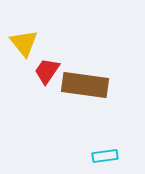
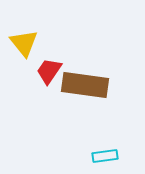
red trapezoid: moved 2 px right
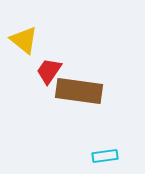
yellow triangle: moved 3 px up; rotated 12 degrees counterclockwise
brown rectangle: moved 6 px left, 6 px down
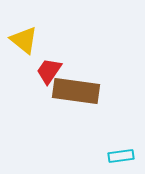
brown rectangle: moved 3 px left
cyan rectangle: moved 16 px right
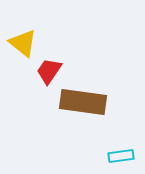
yellow triangle: moved 1 px left, 3 px down
brown rectangle: moved 7 px right, 11 px down
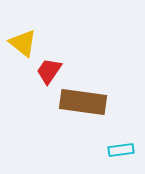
cyan rectangle: moved 6 px up
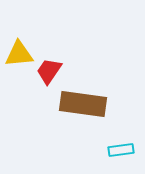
yellow triangle: moved 4 px left, 11 px down; rotated 44 degrees counterclockwise
brown rectangle: moved 2 px down
